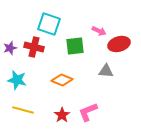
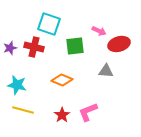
cyan star: moved 5 px down
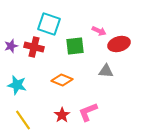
purple star: moved 1 px right, 2 px up
yellow line: moved 10 px down; rotated 40 degrees clockwise
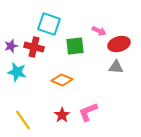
gray triangle: moved 10 px right, 4 px up
cyan star: moved 13 px up
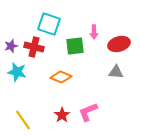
pink arrow: moved 5 px left, 1 px down; rotated 64 degrees clockwise
gray triangle: moved 5 px down
orange diamond: moved 1 px left, 3 px up
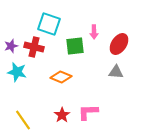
red ellipse: rotated 40 degrees counterclockwise
pink L-shape: rotated 20 degrees clockwise
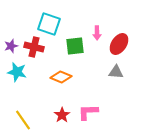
pink arrow: moved 3 px right, 1 px down
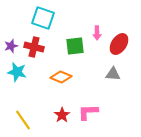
cyan square: moved 6 px left, 6 px up
gray triangle: moved 3 px left, 2 px down
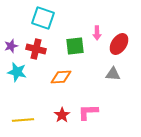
red cross: moved 2 px right, 2 px down
orange diamond: rotated 25 degrees counterclockwise
yellow line: rotated 60 degrees counterclockwise
